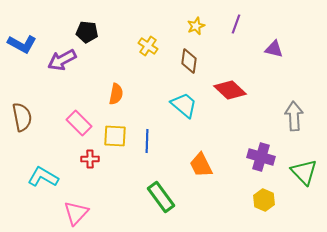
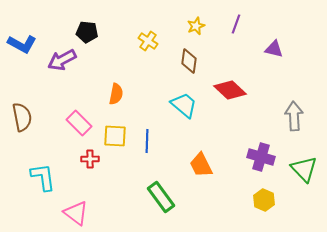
yellow cross: moved 5 px up
green triangle: moved 3 px up
cyan L-shape: rotated 52 degrees clockwise
pink triangle: rotated 36 degrees counterclockwise
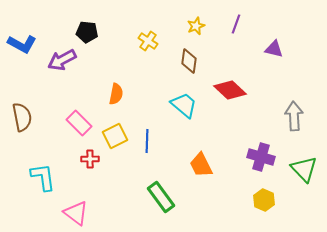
yellow square: rotated 30 degrees counterclockwise
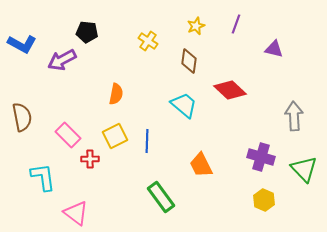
pink rectangle: moved 11 px left, 12 px down
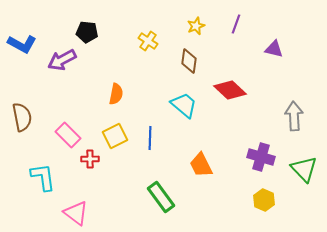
blue line: moved 3 px right, 3 px up
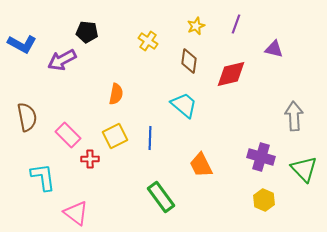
red diamond: moved 1 px right, 16 px up; rotated 56 degrees counterclockwise
brown semicircle: moved 5 px right
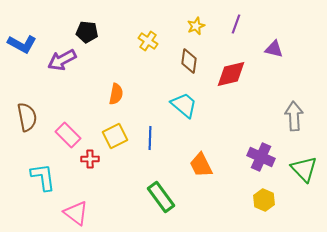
purple cross: rotated 8 degrees clockwise
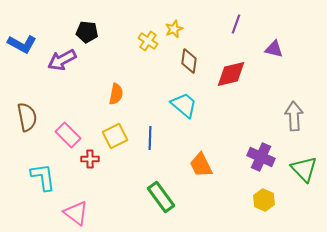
yellow star: moved 22 px left, 3 px down
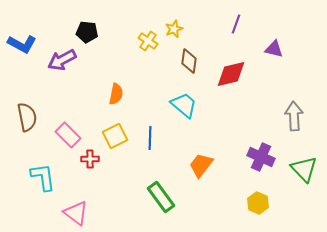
orange trapezoid: rotated 64 degrees clockwise
yellow hexagon: moved 6 px left, 3 px down
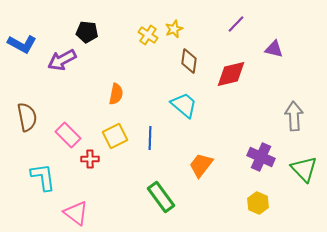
purple line: rotated 24 degrees clockwise
yellow cross: moved 6 px up
